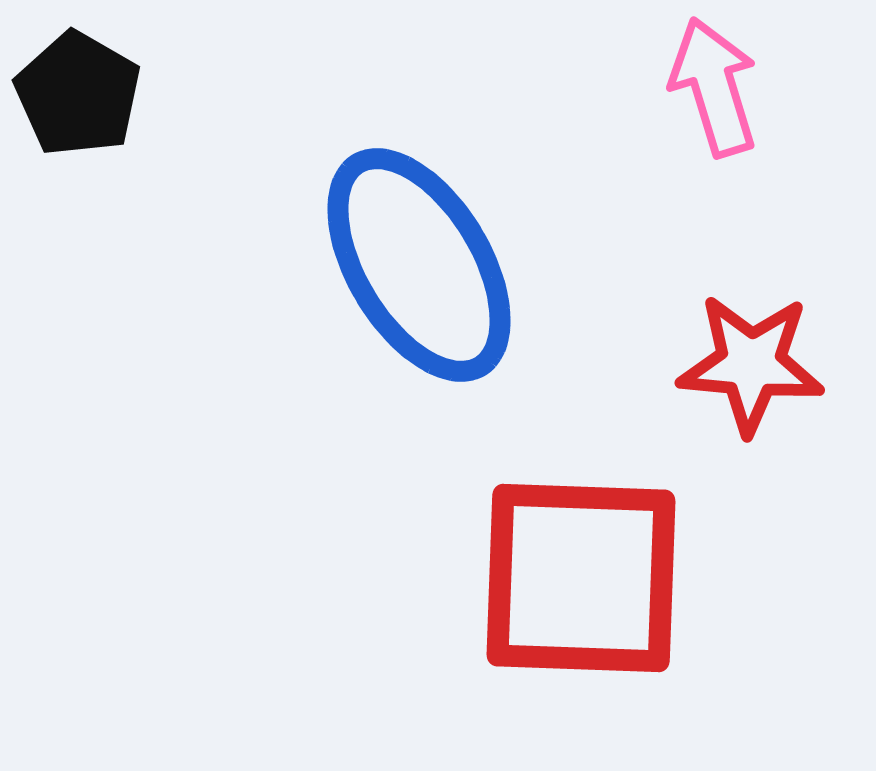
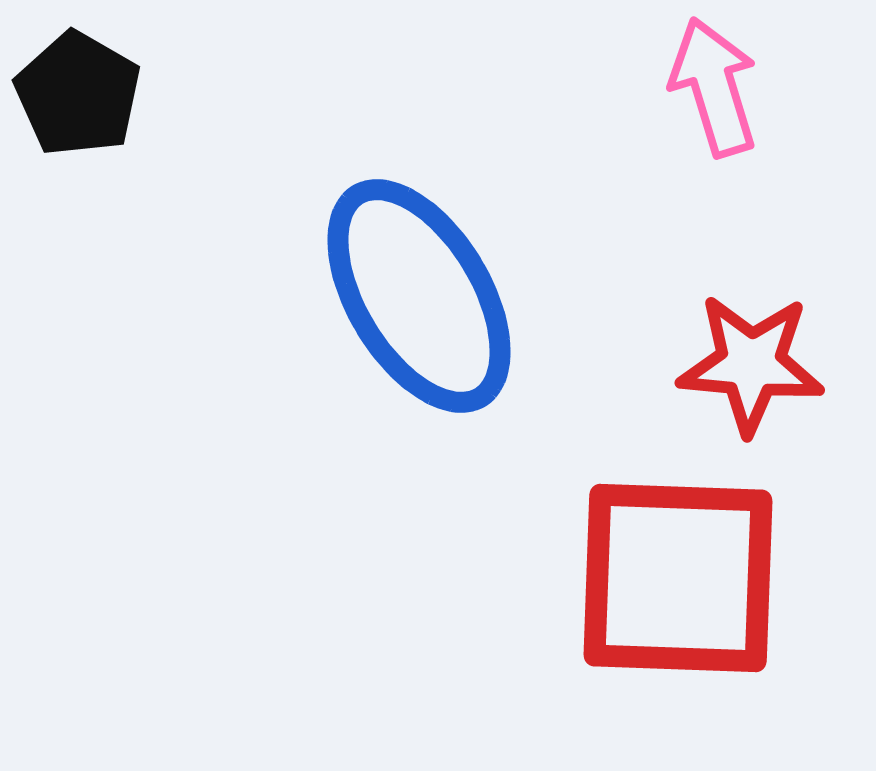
blue ellipse: moved 31 px down
red square: moved 97 px right
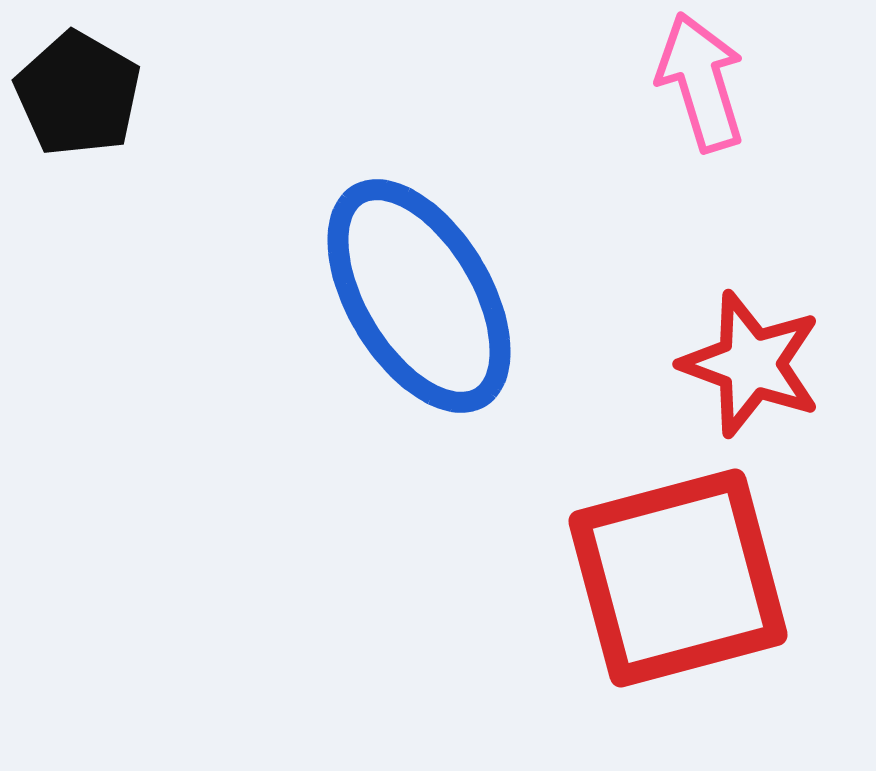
pink arrow: moved 13 px left, 5 px up
red star: rotated 15 degrees clockwise
red square: rotated 17 degrees counterclockwise
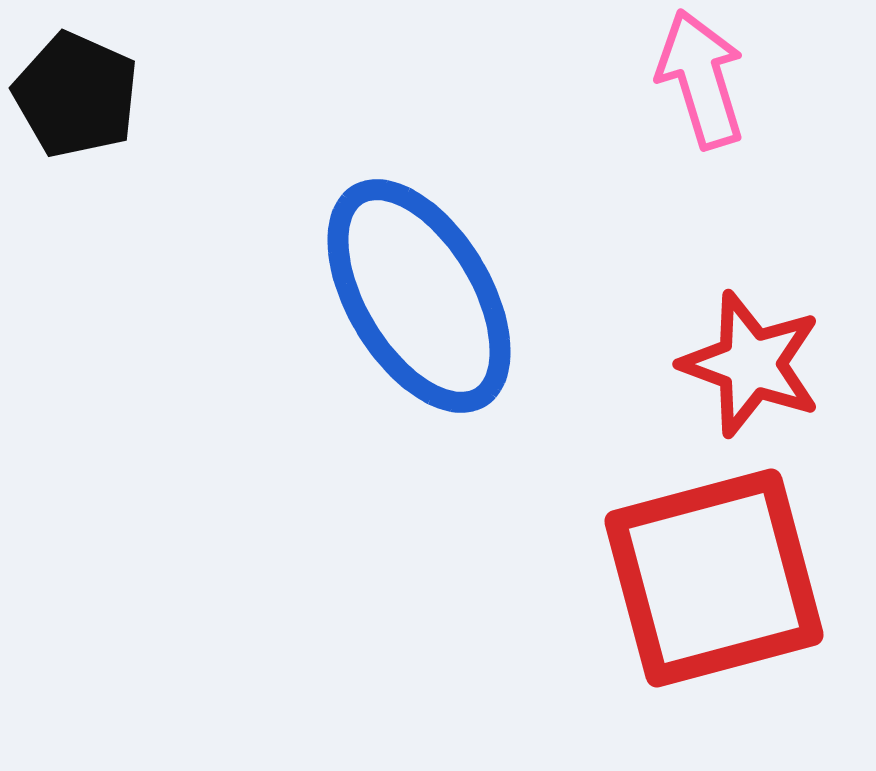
pink arrow: moved 3 px up
black pentagon: moved 2 px left, 1 px down; rotated 6 degrees counterclockwise
red square: moved 36 px right
